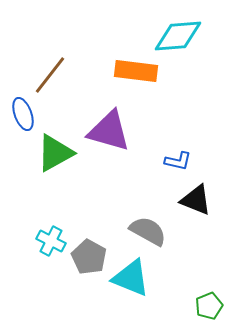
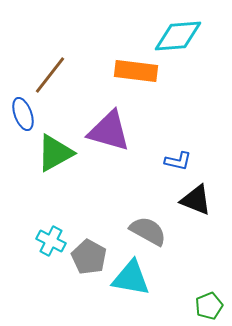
cyan triangle: rotated 12 degrees counterclockwise
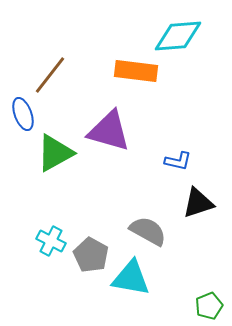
black triangle: moved 2 px right, 3 px down; rotated 40 degrees counterclockwise
gray pentagon: moved 2 px right, 2 px up
